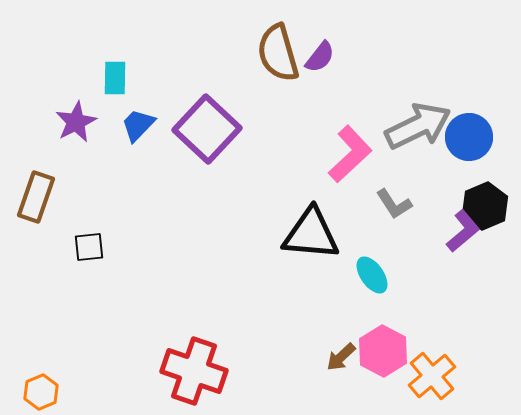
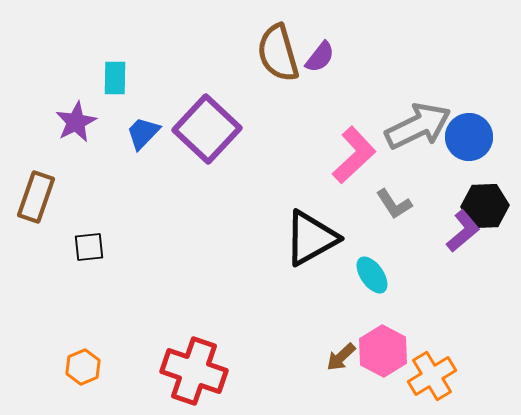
blue trapezoid: moved 5 px right, 8 px down
pink L-shape: moved 4 px right, 1 px down
black hexagon: rotated 21 degrees clockwise
black triangle: moved 4 px down; rotated 34 degrees counterclockwise
orange cross: rotated 9 degrees clockwise
orange hexagon: moved 42 px right, 25 px up
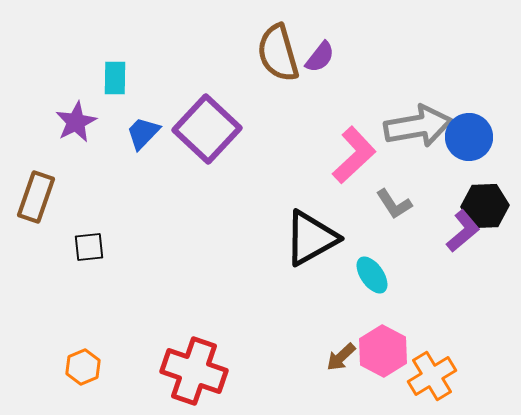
gray arrow: rotated 16 degrees clockwise
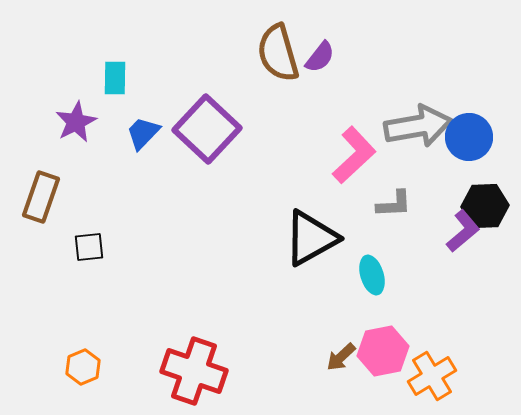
brown rectangle: moved 5 px right
gray L-shape: rotated 60 degrees counterclockwise
cyan ellipse: rotated 18 degrees clockwise
pink hexagon: rotated 21 degrees clockwise
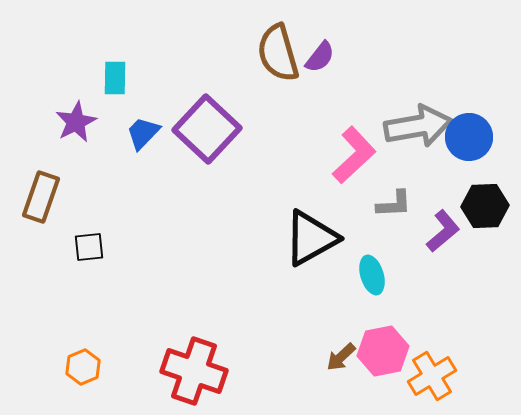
purple L-shape: moved 20 px left
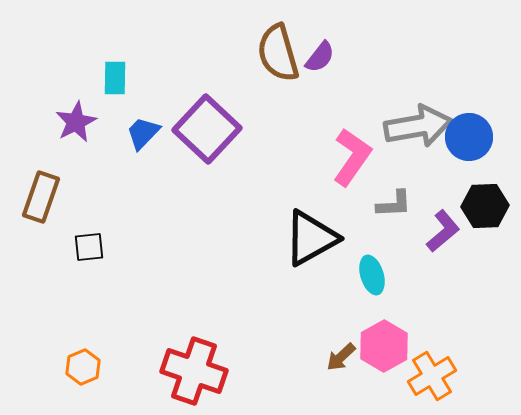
pink L-shape: moved 2 px left, 2 px down; rotated 12 degrees counterclockwise
pink hexagon: moved 1 px right, 5 px up; rotated 18 degrees counterclockwise
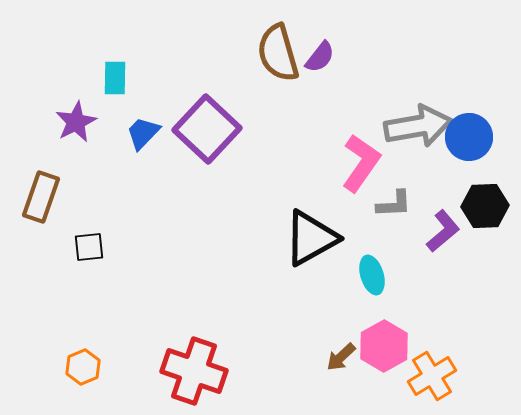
pink L-shape: moved 9 px right, 6 px down
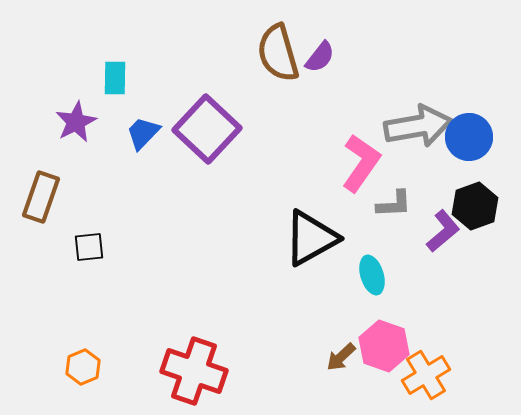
black hexagon: moved 10 px left; rotated 18 degrees counterclockwise
pink hexagon: rotated 12 degrees counterclockwise
orange cross: moved 6 px left, 1 px up
